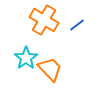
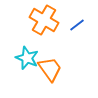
cyan star: moved 1 px right; rotated 15 degrees counterclockwise
orange trapezoid: rotated 8 degrees clockwise
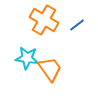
cyan star: rotated 15 degrees counterclockwise
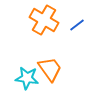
cyan star: moved 20 px down
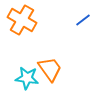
orange cross: moved 22 px left
blue line: moved 6 px right, 5 px up
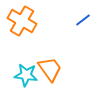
orange cross: moved 1 px down
cyan star: moved 1 px left, 3 px up
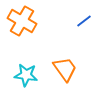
blue line: moved 1 px right, 1 px down
orange trapezoid: moved 15 px right
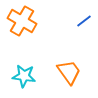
orange trapezoid: moved 4 px right, 3 px down
cyan star: moved 2 px left, 1 px down
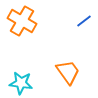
orange trapezoid: moved 1 px left
cyan star: moved 3 px left, 7 px down
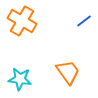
cyan star: moved 1 px left, 4 px up
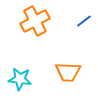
orange cross: moved 13 px right; rotated 32 degrees clockwise
orange trapezoid: rotated 128 degrees clockwise
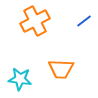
orange trapezoid: moved 7 px left, 3 px up
